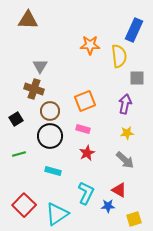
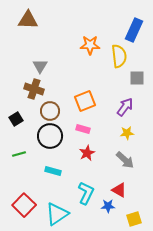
purple arrow: moved 3 px down; rotated 24 degrees clockwise
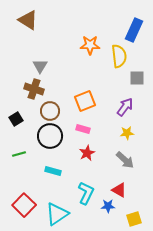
brown triangle: rotated 30 degrees clockwise
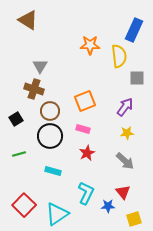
gray arrow: moved 1 px down
red triangle: moved 4 px right, 2 px down; rotated 21 degrees clockwise
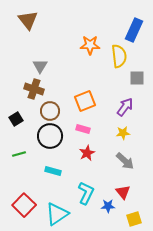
brown triangle: rotated 20 degrees clockwise
yellow star: moved 4 px left
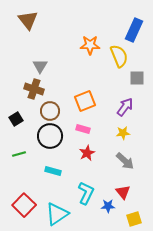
yellow semicircle: rotated 15 degrees counterclockwise
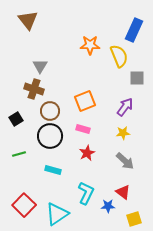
cyan rectangle: moved 1 px up
red triangle: rotated 14 degrees counterclockwise
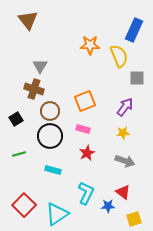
gray arrow: rotated 24 degrees counterclockwise
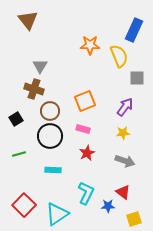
cyan rectangle: rotated 14 degrees counterclockwise
